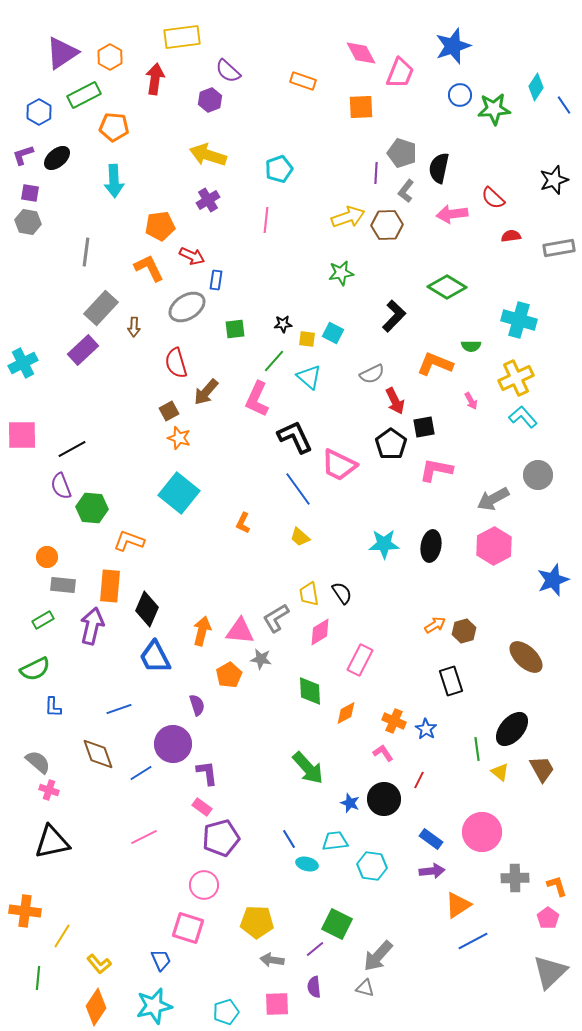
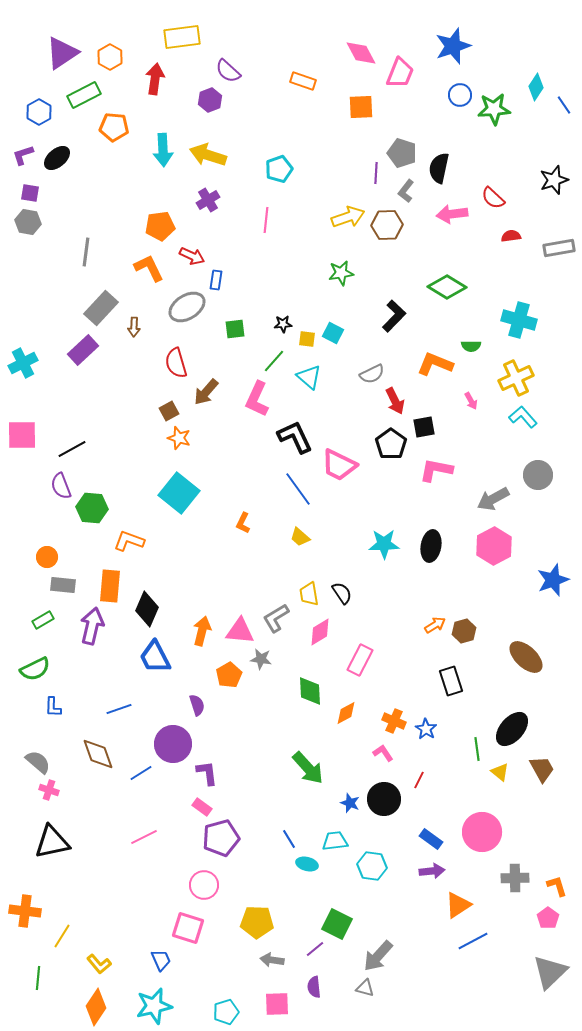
cyan arrow at (114, 181): moved 49 px right, 31 px up
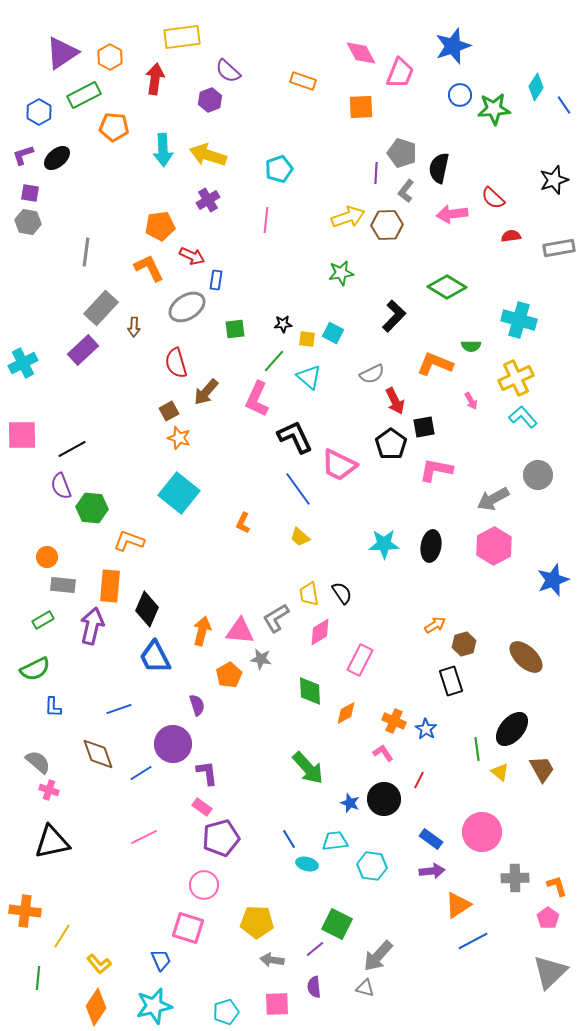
brown hexagon at (464, 631): moved 13 px down
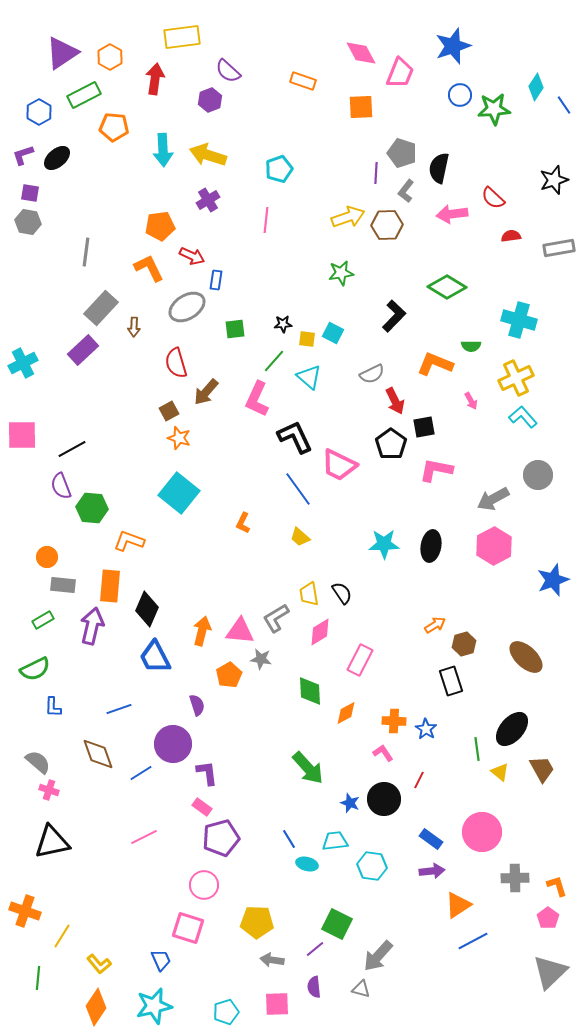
orange cross at (394, 721): rotated 20 degrees counterclockwise
orange cross at (25, 911): rotated 12 degrees clockwise
gray triangle at (365, 988): moved 4 px left, 1 px down
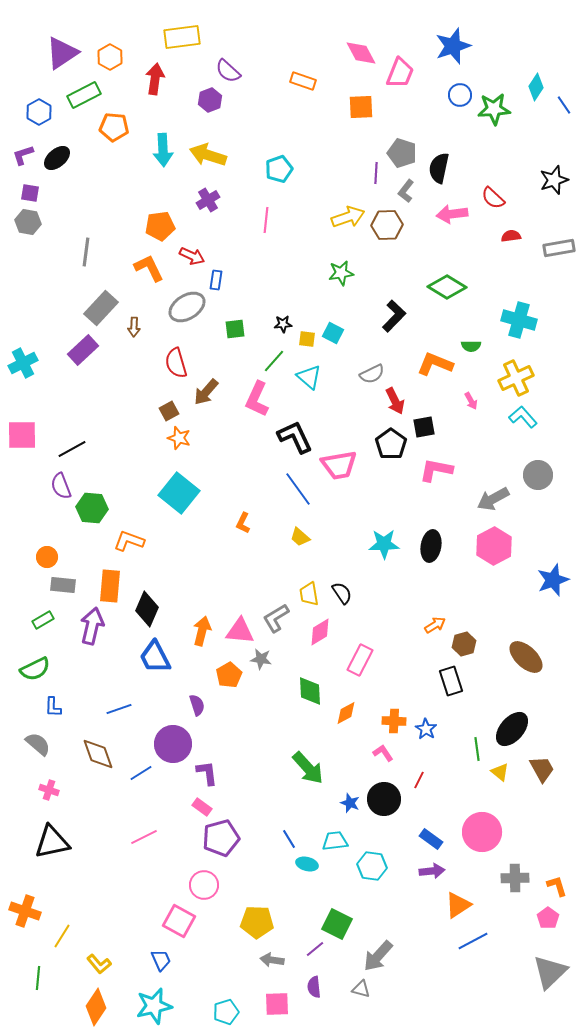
pink trapezoid at (339, 465): rotated 36 degrees counterclockwise
gray semicircle at (38, 762): moved 18 px up
pink square at (188, 928): moved 9 px left, 7 px up; rotated 12 degrees clockwise
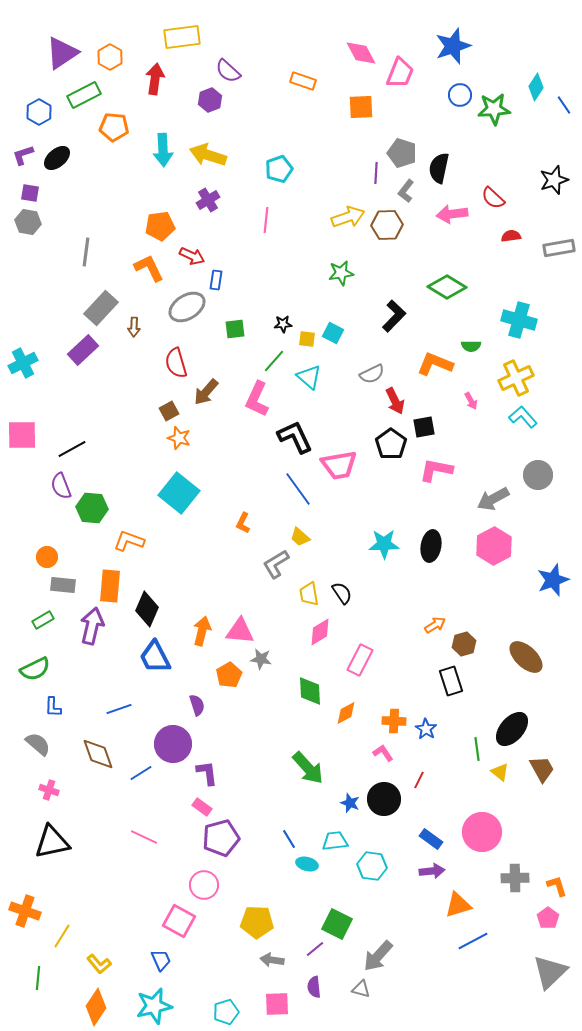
gray L-shape at (276, 618): moved 54 px up
pink line at (144, 837): rotated 52 degrees clockwise
orange triangle at (458, 905): rotated 16 degrees clockwise
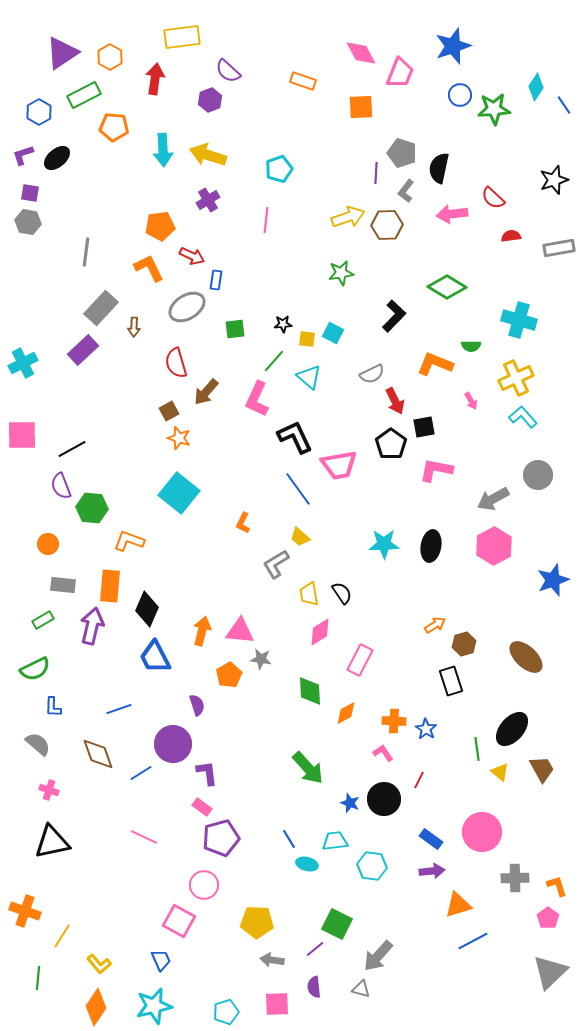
orange circle at (47, 557): moved 1 px right, 13 px up
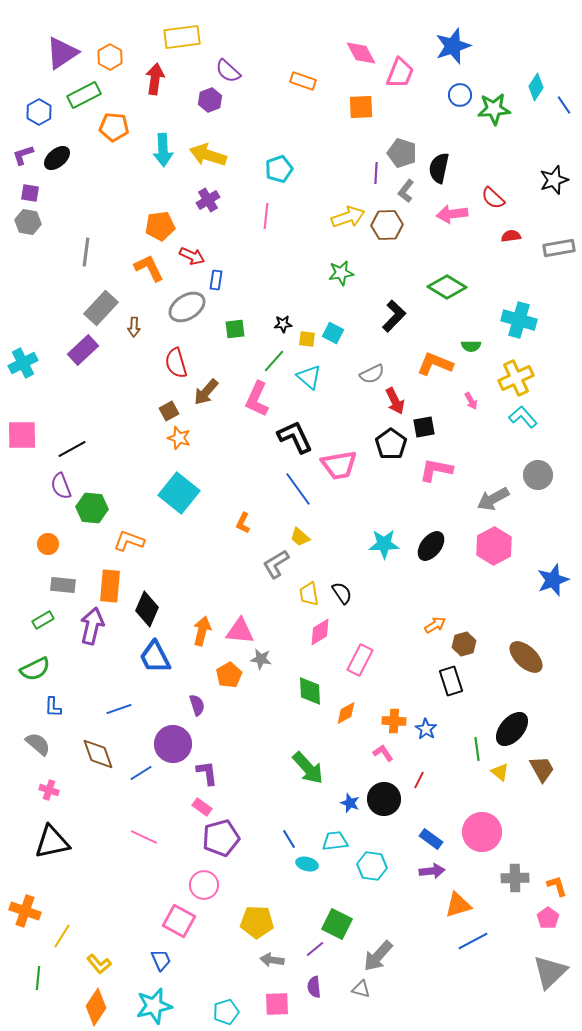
pink line at (266, 220): moved 4 px up
black ellipse at (431, 546): rotated 28 degrees clockwise
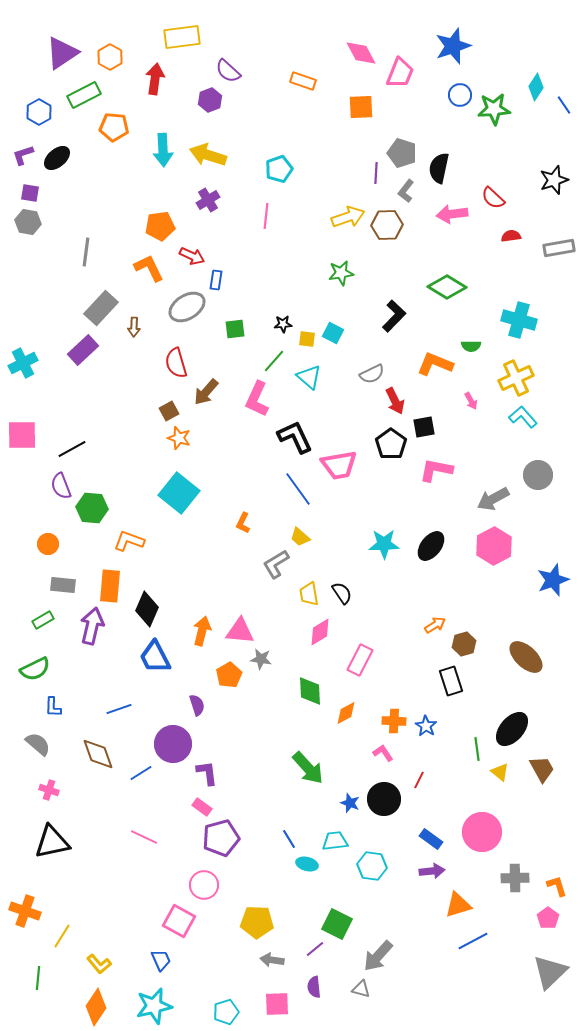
blue star at (426, 729): moved 3 px up
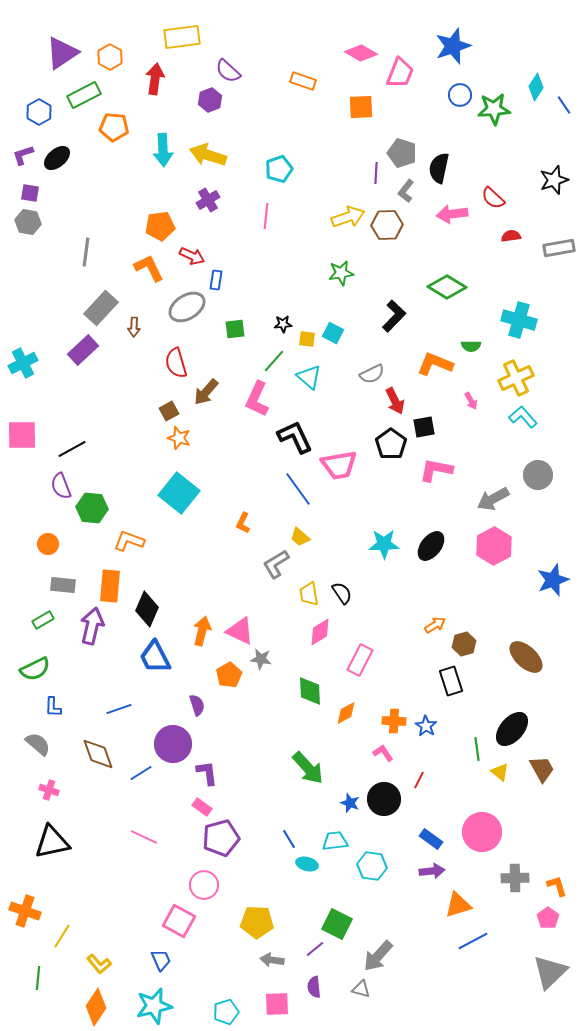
pink diamond at (361, 53): rotated 32 degrees counterclockwise
pink triangle at (240, 631): rotated 20 degrees clockwise
